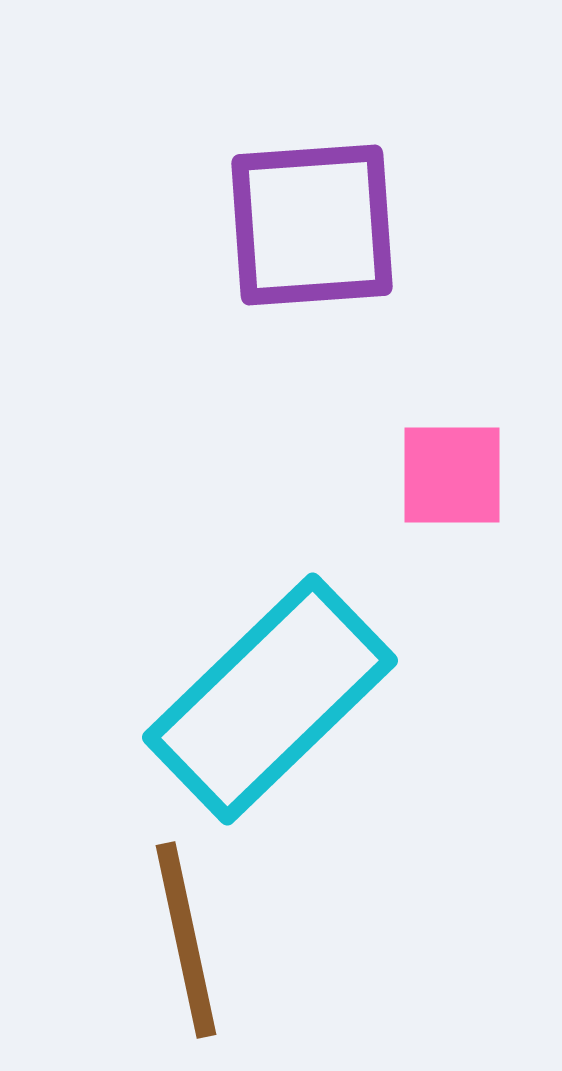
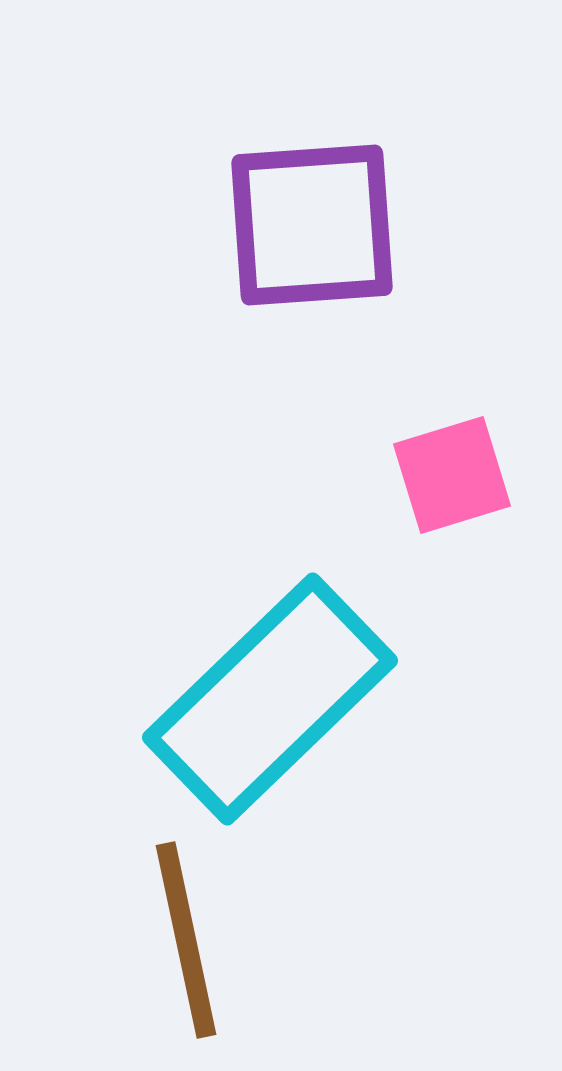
pink square: rotated 17 degrees counterclockwise
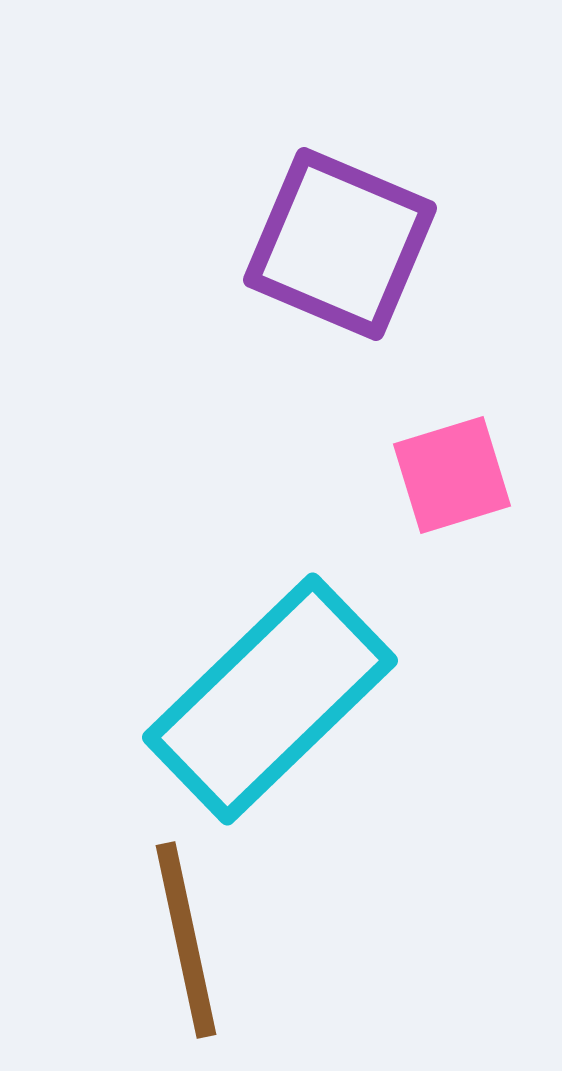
purple square: moved 28 px right, 19 px down; rotated 27 degrees clockwise
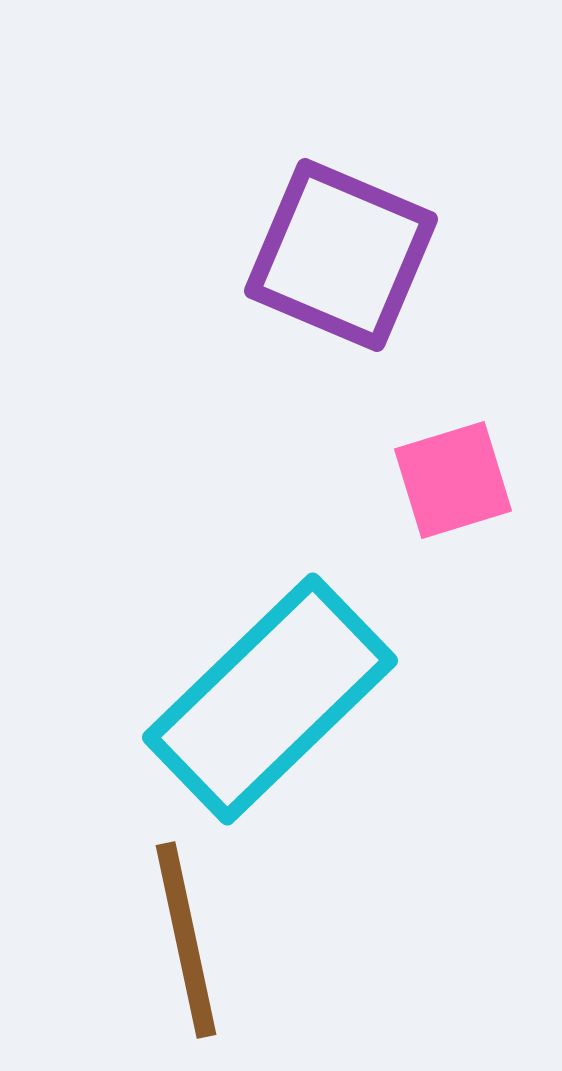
purple square: moved 1 px right, 11 px down
pink square: moved 1 px right, 5 px down
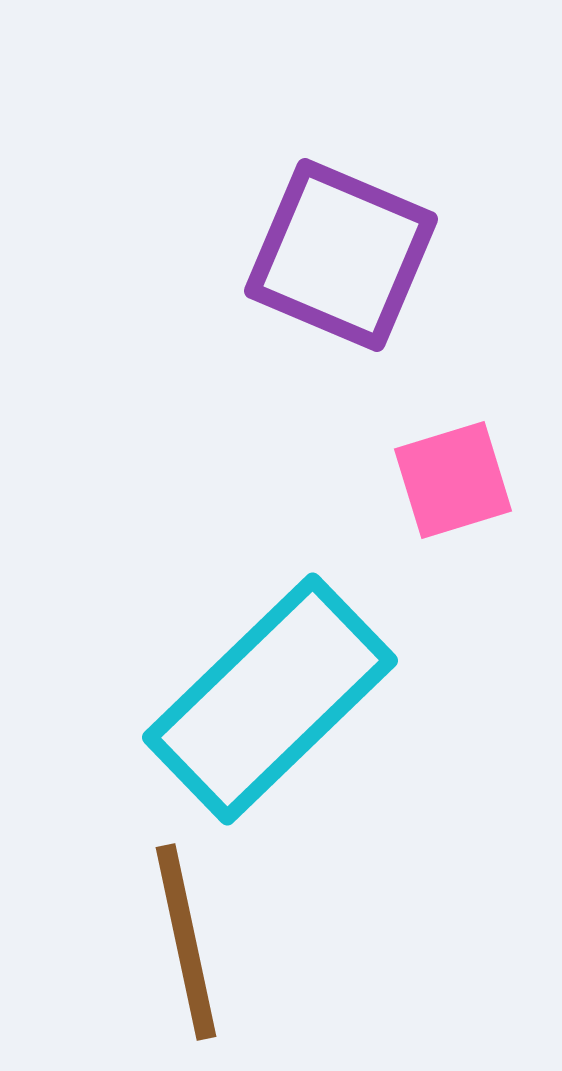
brown line: moved 2 px down
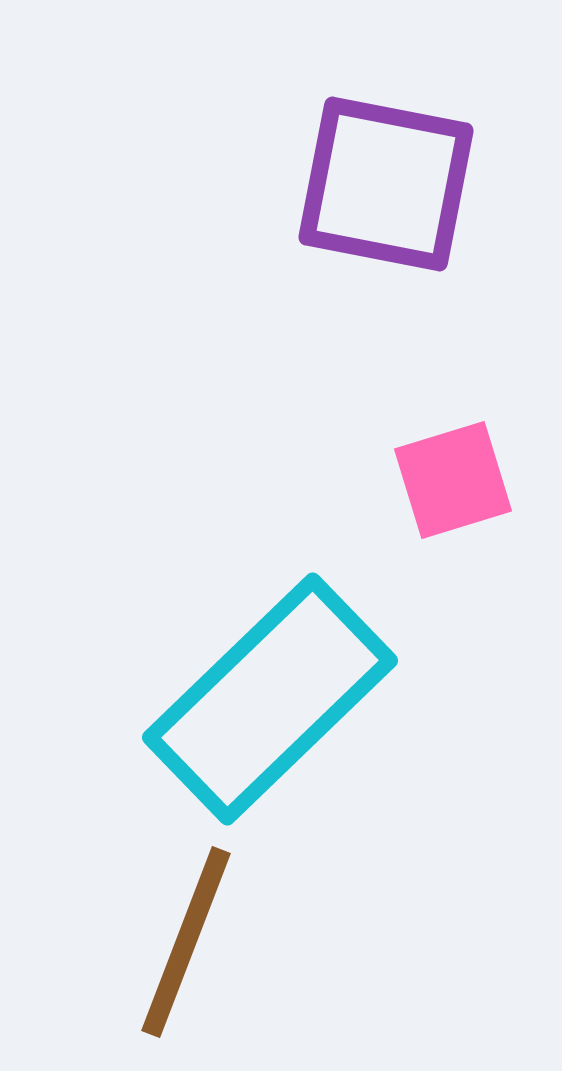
purple square: moved 45 px right, 71 px up; rotated 12 degrees counterclockwise
brown line: rotated 33 degrees clockwise
